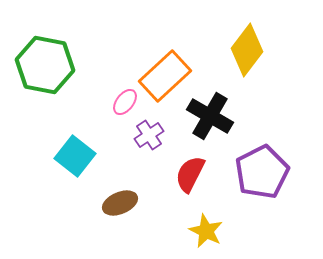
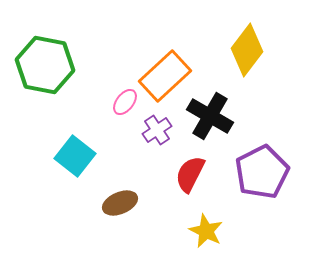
purple cross: moved 8 px right, 5 px up
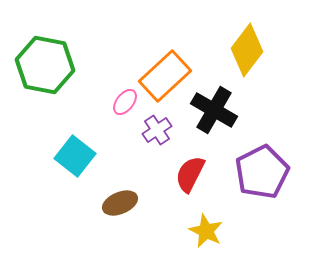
black cross: moved 4 px right, 6 px up
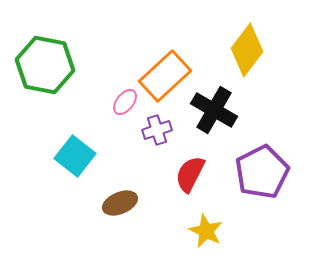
purple cross: rotated 16 degrees clockwise
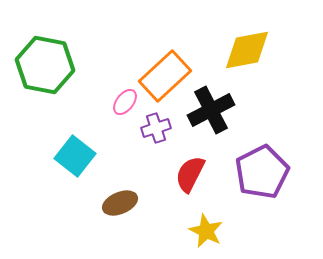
yellow diamond: rotated 42 degrees clockwise
black cross: moved 3 px left; rotated 33 degrees clockwise
purple cross: moved 1 px left, 2 px up
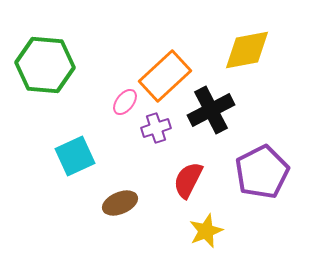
green hexagon: rotated 6 degrees counterclockwise
cyan square: rotated 27 degrees clockwise
red semicircle: moved 2 px left, 6 px down
yellow star: rotated 24 degrees clockwise
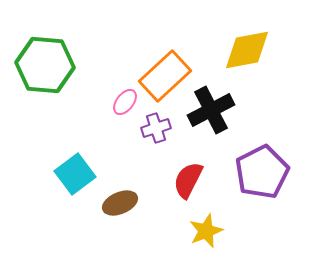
cyan square: moved 18 px down; rotated 12 degrees counterclockwise
